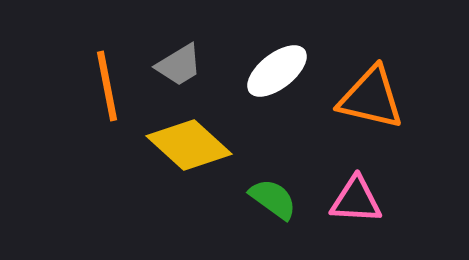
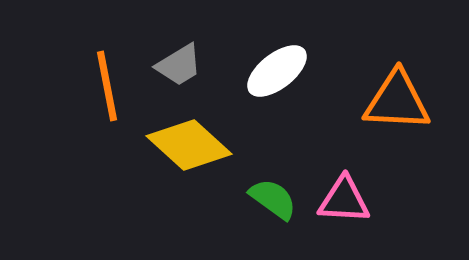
orange triangle: moved 26 px right, 3 px down; rotated 10 degrees counterclockwise
pink triangle: moved 12 px left
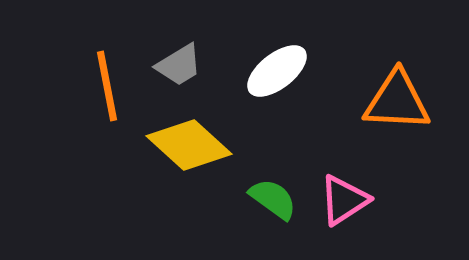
pink triangle: rotated 36 degrees counterclockwise
